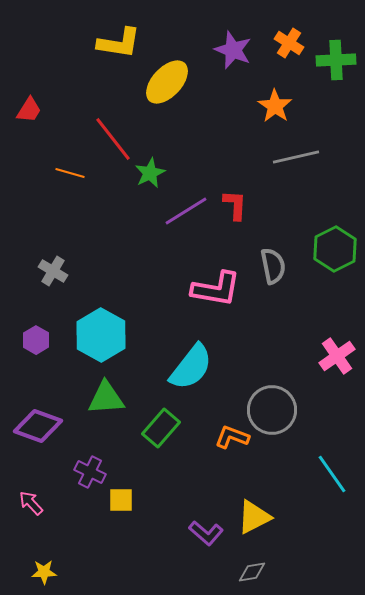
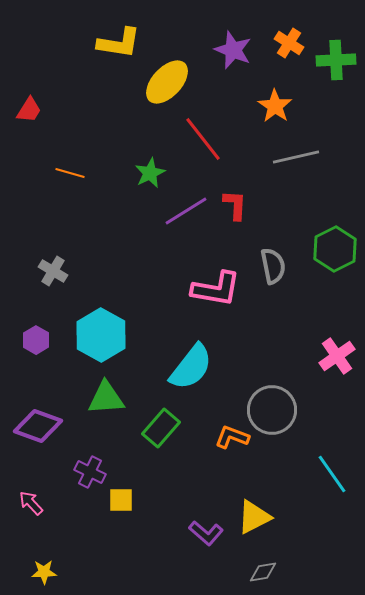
red line: moved 90 px right
gray diamond: moved 11 px right
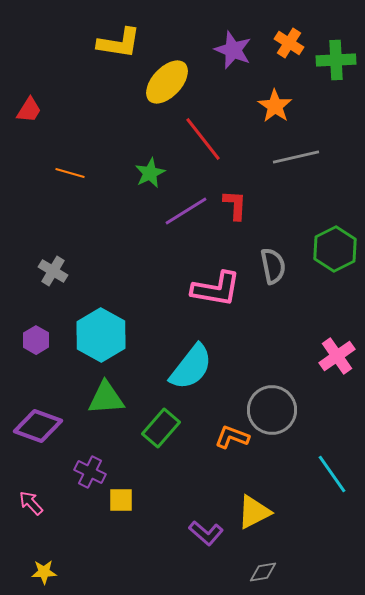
yellow triangle: moved 5 px up
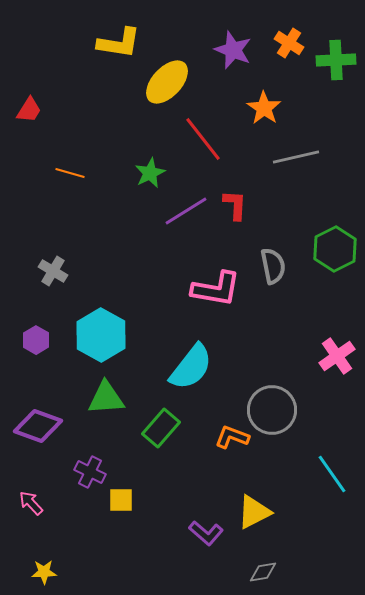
orange star: moved 11 px left, 2 px down
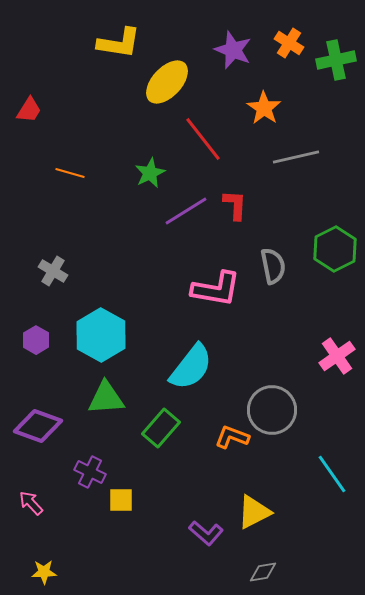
green cross: rotated 9 degrees counterclockwise
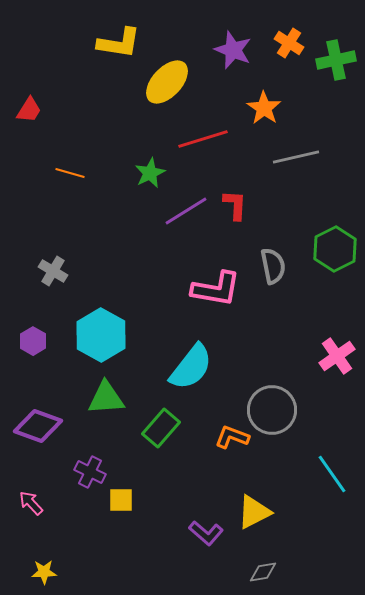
red line: rotated 69 degrees counterclockwise
purple hexagon: moved 3 px left, 1 px down
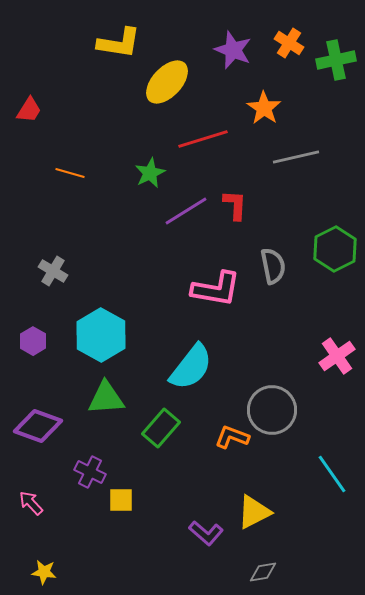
yellow star: rotated 10 degrees clockwise
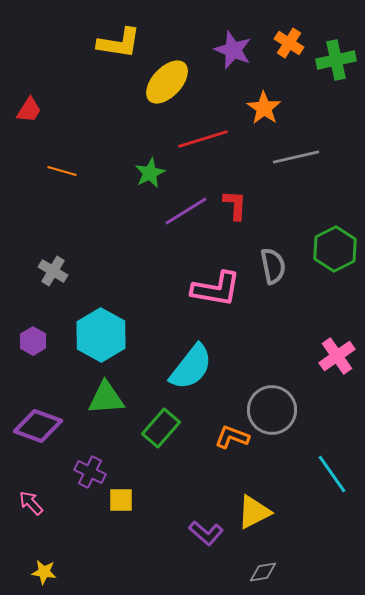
orange line: moved 8 px left, 2 px up
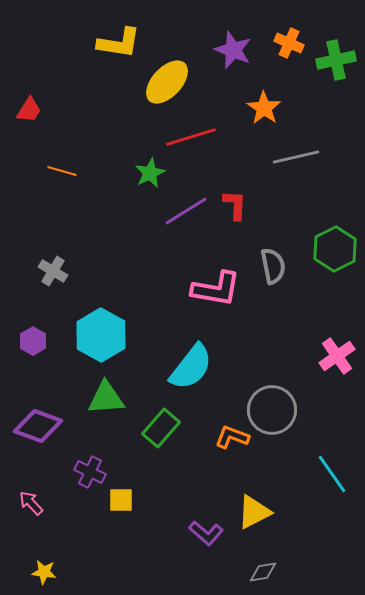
orange cross: rotated 8 degrees counterclockwise
red line: moved 12 px left, 2 px up
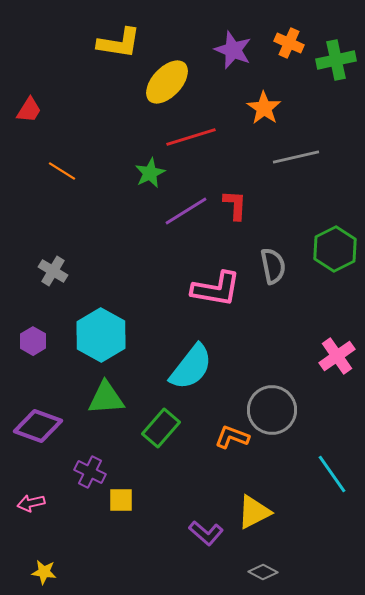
orange line: rotated 16 degrees clockwise
pink arrow: rotated 60 degrees counterclockwise
gray diamond: rotated 36 degrees clockwise
